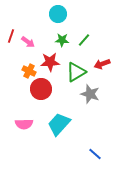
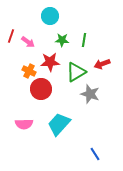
cyan circle: moved 8 px left, 2 px down
green line: rotated 32 degrees counterclockwise
blue line: rotated 16 degrees clockwise
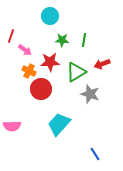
pink arrow: moved 3 px left, 8 px down
pink semicircle: moved 12 px left, 2 px down
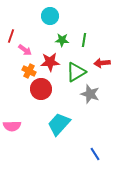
red arrow: moved 1 px up; rotated 14 degrees clockwise
